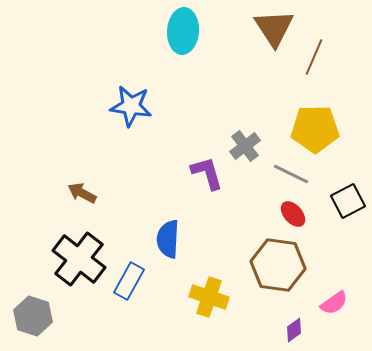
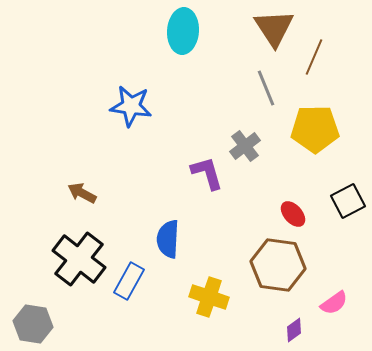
gray line: moved 25 px left, 86 px up; rotated 42 degrees clockwise
gray hexagon: moved 8 px down; rotated 9 degrees counterclockwise
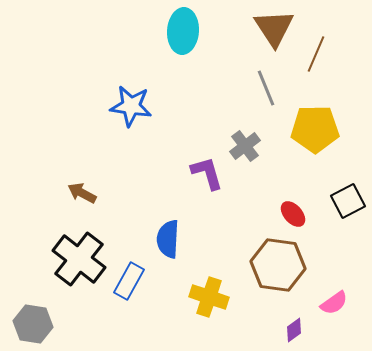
brown line: moved 2 px right, 3 px up
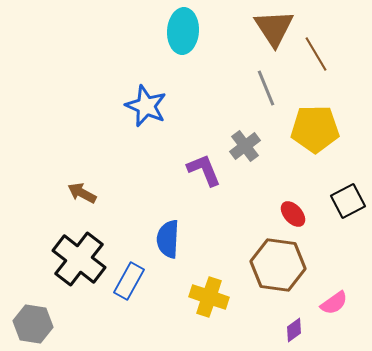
brown line: rotated 54 degrees counterclockwise
blue star: moved 15 px right; rotated 15 degrees clockwise
purple L-shape: moved 3 px left, 3 px up; rotated 6 degrees counterclockwise
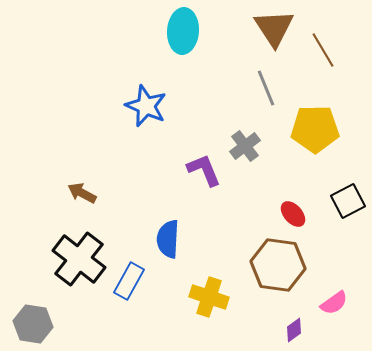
brown line: moved 7 px right, 4 px up
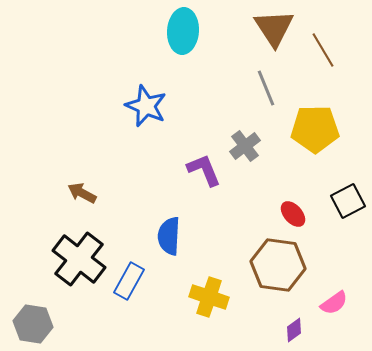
blue semicircle: moved 1 px right, 3 px up
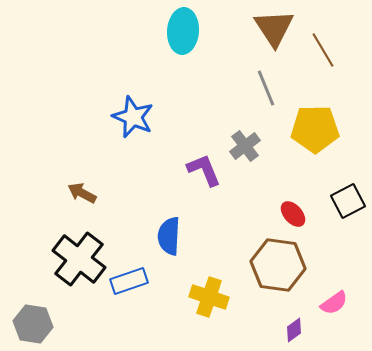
blue star: moved 13 px left, 11 px down
blue rectangle: rotated 42 degrees clockwise
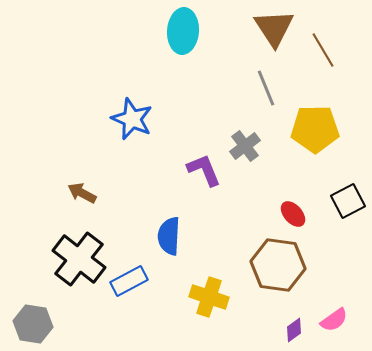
blue star: moved 1 px left, 2 px down
blue rectangle: rotated 9 degrees counterclockwise
pink semicircle: moved 17 px down
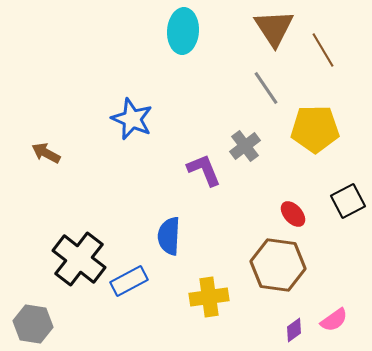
gray line: rotated 12 degrees counterclockwise
brown arrow: moved 36 px left, 40 px up
yellow cross: rotated 27 degrees counterclockwise
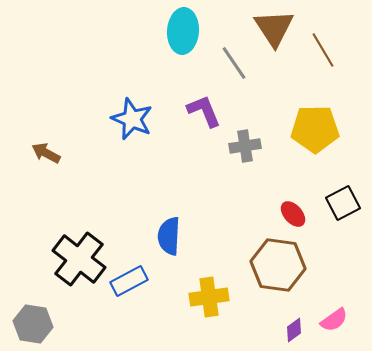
gray line: moved 32 px left, 25 px up
gray cross: rotated 28 degrees clockwise
purple L-shape: moved 59 px up
black square: moved 5 px left, 2 px down
